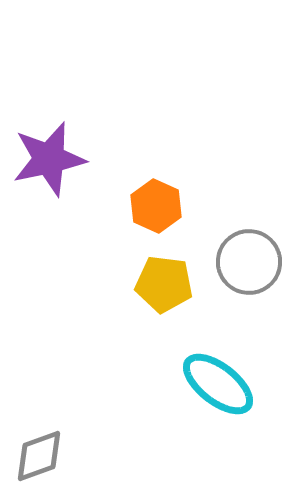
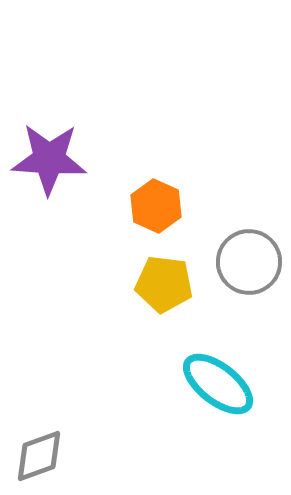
purple star: rotated 16 degrees clockwise
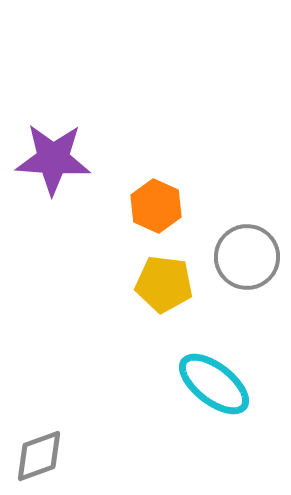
purple star: moved 4 px right
gray circle: moved 2 px left, 5 px up
cyan ellipse: moved 4 px left
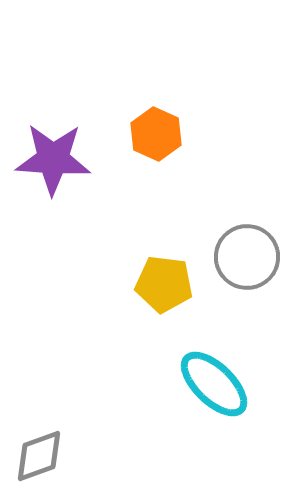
orange hexagon: moved 72 px up
cyan ellipse: rotated 6 degrees clockwise
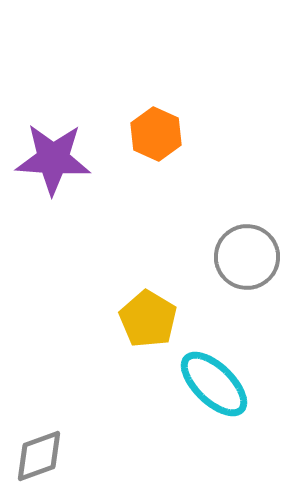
yellow pentagon: moved 16 px left, 35 px down; rotated 24 degrees clockwise
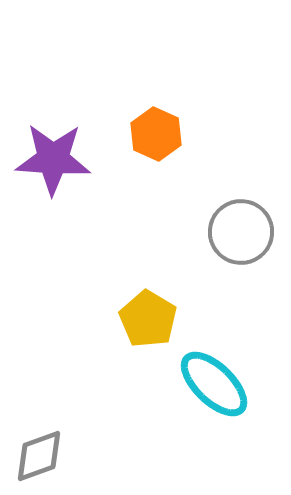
gray circle: moved 6 px left, 25 px up
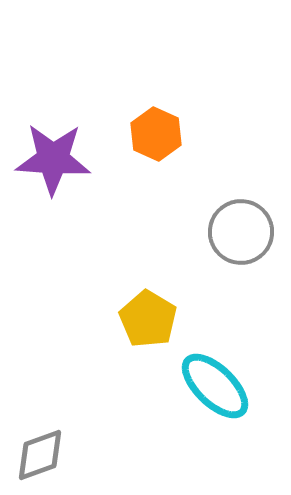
cyan ellipse: moved 1 px right, 2 px down
gray diamond: moved 1 px right, 1 px up
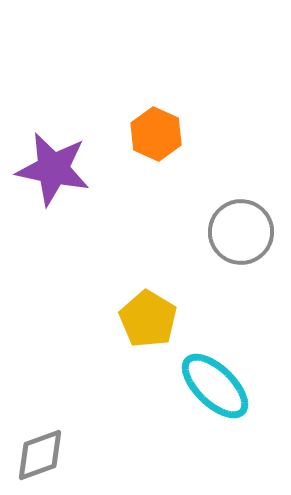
purple star: moved 10 px down; rotated 8 degrees clockwise
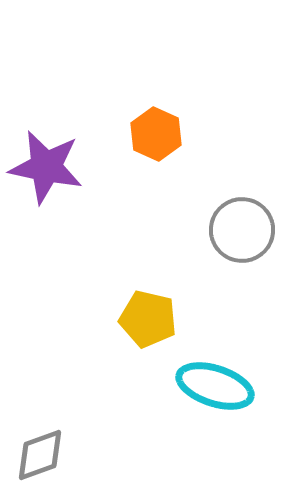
purple star: moved 7 px left, 2 px up
gray circle: moved 1 px right, 2 px up
yellow pentagon: rotated 18 degrees counterclockwise
cyan ellipse: rotated 26 degrees counterclockwise
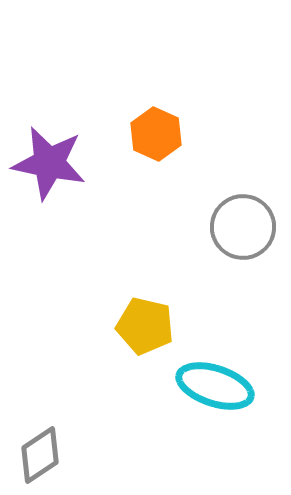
purple star: moved 3 px right, 4 px up
gray circle: moved 1 px right, 3 px up
yellow pentagon: moved 3 px left, 7 px down
gray diamond: rotated 14 degrees counterclockwise
